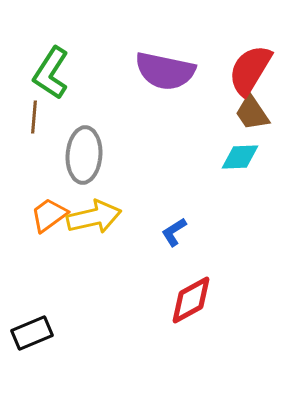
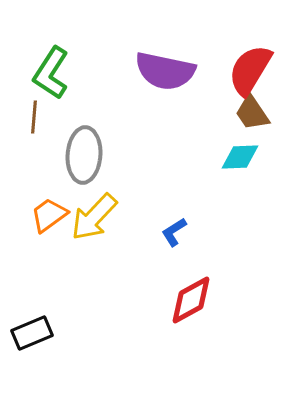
yellow arrow: rotated 146 degrees clockwise
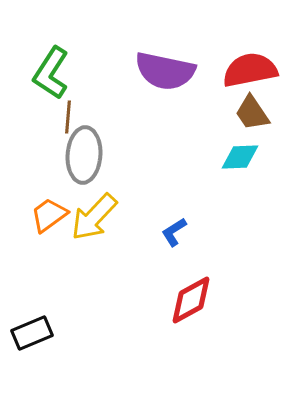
red semicircle: rotated 48 degrees clockwise
brown line: moved 34 px right
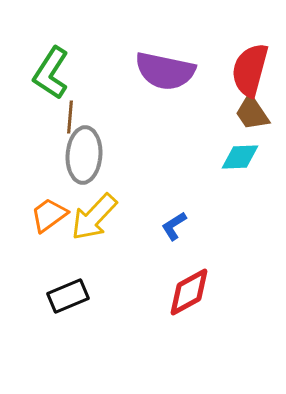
red semicircle: rotated 64 degrees counterclockwise
brown line: moved 2 px right
blue L-shape: moved 6 px up
red diamond: moved 2 px left, 8 px up
black rectangle: moved 36 px right, 37 px up
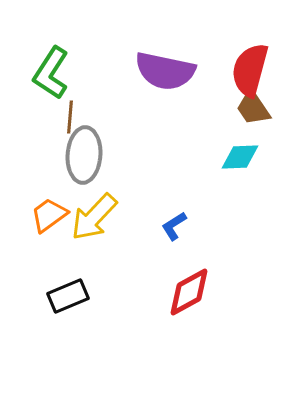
brown trapezoid: moved 1 px right, 5 px up
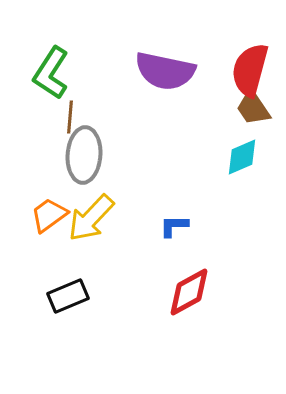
cyan diamond: moved 2 px right; rotated 21 degrees counterclockwise
yellow arrow: moved 3 px left, 1 px down
blue L-shape: rotated 32 degrees clockwise
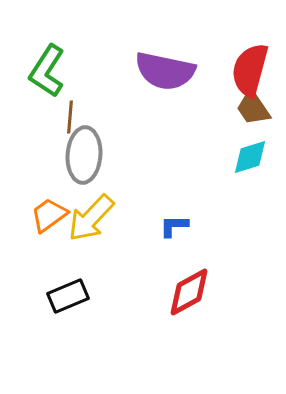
green L-shape: moved 4 px left, 2 px up
cyan diamond: moved 8 px right; rotated 6 degrees clockwise
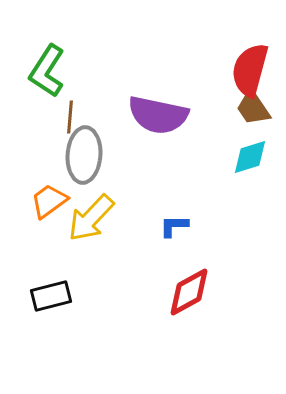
purple semicircle: moved 7 px left, 44 px down
orange trapezoid: moved 14 px up
black rectangle: moved 17 px left; rotated 9 degrees clockwise
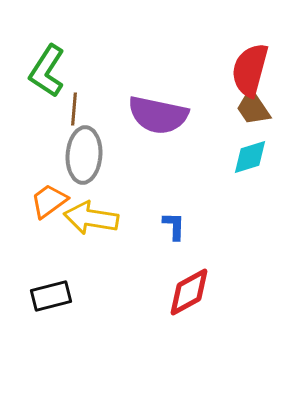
brown line: moved 4 px right, 8 px up
yellow arrow: rotated 56 degrees clockwise
blue L-shape: rotated 92 degrees clockwise
